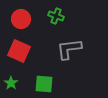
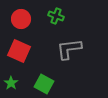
green square: rotated 24 degrees clockwise
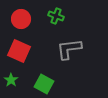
green star: moved 3 px up
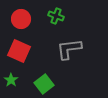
green square: rotated 24 degrees clockwise
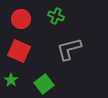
gray L-shape: rotated 8 degrees counterclockwise
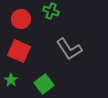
green cross: moved 5 px left, 5 px up
gray L-shape: rotated 108 degrees counterclockwise
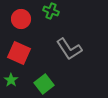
red square: moved 2 px down
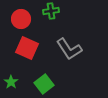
green cross: rotated 28 degrees counterclockwise
red square: moved 8 px right, 5 px up
green star: moved 2 px down
